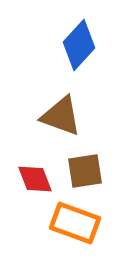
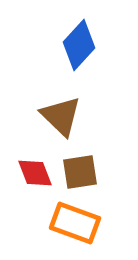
brown triangle: rotated 24 degrees clockwise
brown square: moved 5 px left, 1 px down
red diamond: moved 6 px up
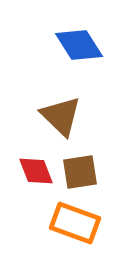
blue diamond: rotated 75 degrees counterclockwise
red diamond: moved 1 px right, 2 px up
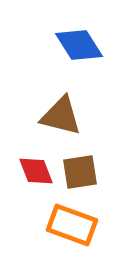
brown triangle: rotated 30 degrees counterclockwise
orange rectangle: moved 3 px left, 2 px down
